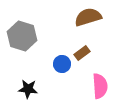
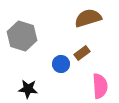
brown semicircle: moved 1 px down
blue circle: moved 1 px left
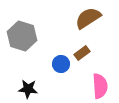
brown semicircle: rotated 16 degrees counterclockwise
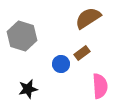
black star: rotated 18 degrees counterclockwise
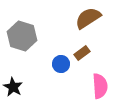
black star: moved 15 px left, 2 px up; rotated 30 degrees counterclockwise
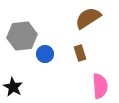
gray hexagon: rotated 24 degrees counterclockwise
brown rectangle: moved 2 px left; rotated 70 degrees counterclockwise
blue circle: moved 16 px left, 10 px up
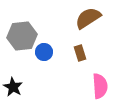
blue circle: moved 1 px left, 2 px up
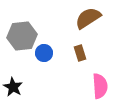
blue circle: moved 1 px down
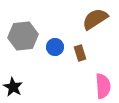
brown semicircle: moved 7 px right, 1 px down
gray hexagon: moved 1 px right
blue circle: moved 11 px right, 6 px up
pink semicircle: moved 3 px right
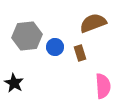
brown semicircle: moved 2 px left, 4 px down; rotated 12 degrees clockwise
gray hexagon: moved 4 px right
black star: moved 1 px right, 4 px up
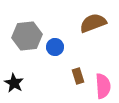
brown rectangle: moved 2 px left, 23 px down
